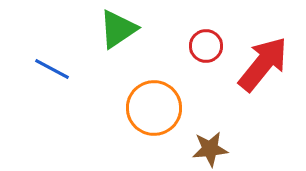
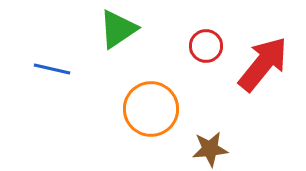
blue line: rotated 15 degrees counterclockwise
orange circle: moved 3 px left, 1 px down
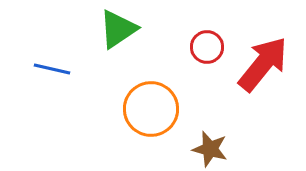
red circle: moved 1 px right, 1 px down
brown star: rotated 21 degrees clockwise
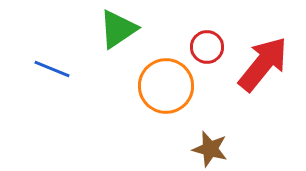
blue line: rotated 9 degrees clockwise
orange circle: moved 15 px right, 23 px up
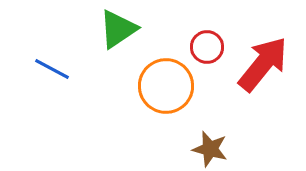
blue line: rotated 6 degrees clockwise
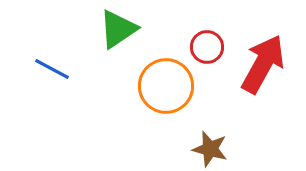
red arrow: rotated 10 degrees counterclockwise
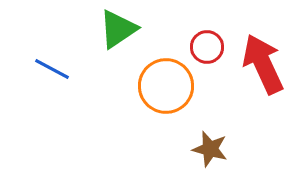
red arrow: rotated 54 degrees counterclockwise
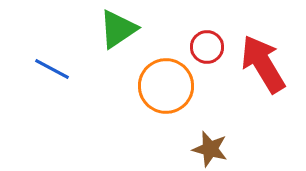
red arrow: rotated 6 degrees counterclockwise
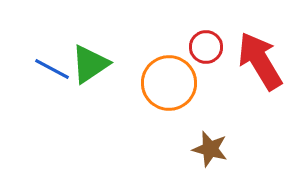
green triangle: moved 28 px left, 35 px down
red circle: moved 1 px left
red arrow: moved 3 px left, 3 px up
orange circle: moved 3 px right, 3 px up
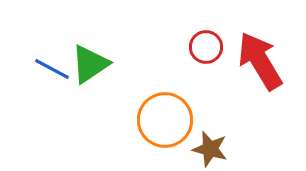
orange circle: moved 4 px left, 37 px down
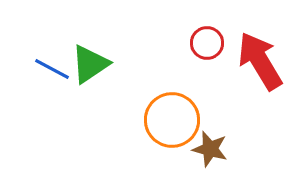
red circle: moved 1 px right, 4 px up
orange circle: moved 7 px right
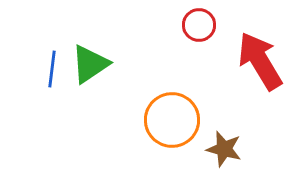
red circle: moved 8 px left, 18 px up
blue line: rotated 69 degrees clockwise
brown star: moved 14 px right
